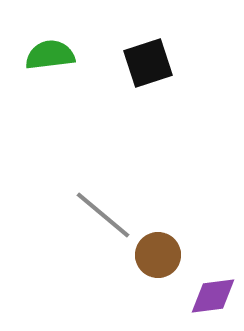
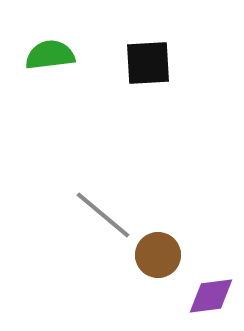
black square: rotated 15 degrees clockwise
purple diamond: moved 2 px left
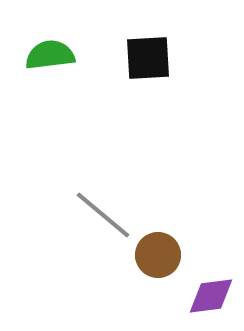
black square: moved 5 px up
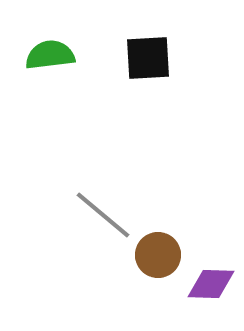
purple diamond: moved 12 px up; rotated 9 degrees clockwise
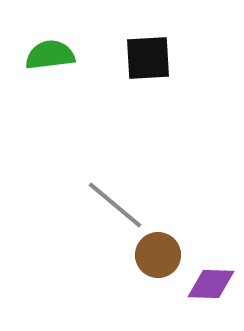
gray line: moved 12 px right, 10 px up
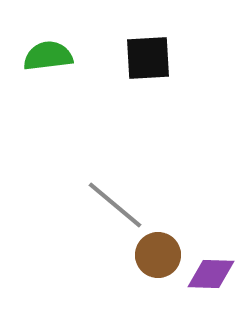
green semicircle: moved 2 px left, 1 px down
purple diamond: moved 10 px up
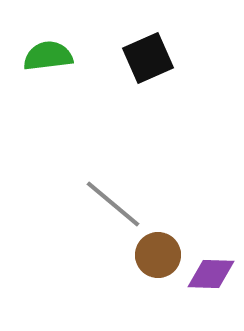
black square: rotated 21 degrees counterclockwise
gray line: moved 2 px left, 1 px up
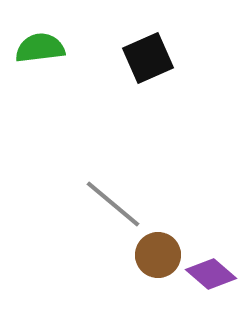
green semicircle: moved 8 px left, 8 px up
purple diamond: rotated 39 degrees clockwise
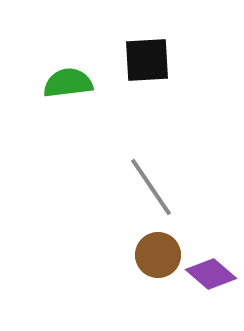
green semicircle: moved 28 px right, 35 px down
black square: moved 1 px left, 2 px down; rotated 21 degrees clockwise
gray line: moved 38 px right, 17 px up; rotated 16 degrees clockwise
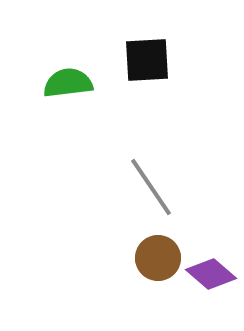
brown circle: moved 3 px down
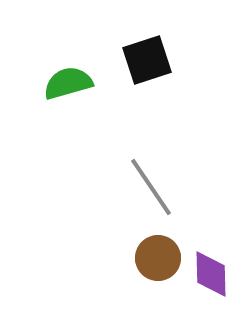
black square: rotated 15 degrees counterclockwise
green semicircle: rotated 9 degrees counterclockwise
purple diamond: rotated 48 degrees clockwise
